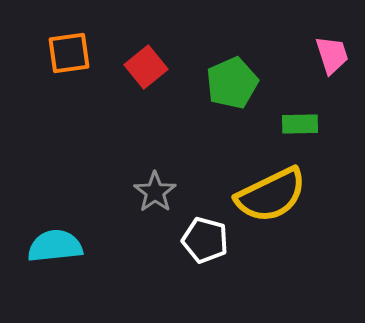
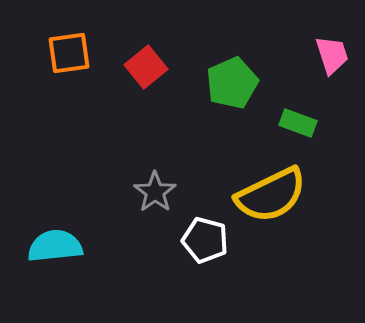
green rectangle: moved 2 px left, 1 px up; rotated 21 degrees clockwise
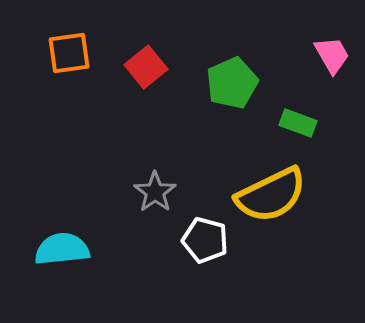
pink trapezoid: rotated 12 degrees counterclockwise
cyan semicircle: moved 7 px right, 3 px down
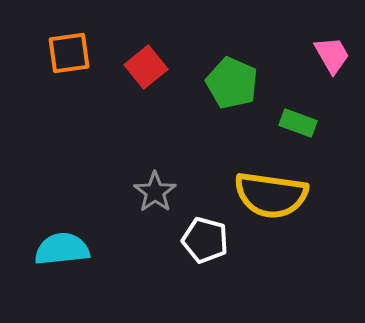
green pentagon: rotated 24 degrees counterclockwise
yellow semicircle: rotated 34 degrees clockwise
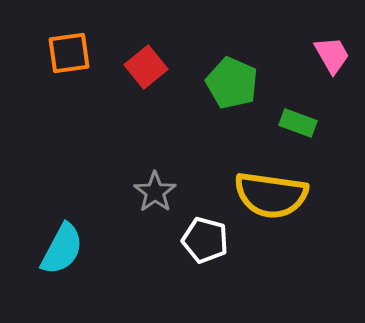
cyan semicircle: rotated 124 degrees clockwise
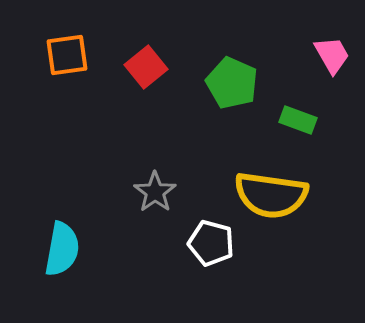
orange square: moved 2 px left, 2 px down
green rectangle: moved 3 px up
white pentagon: moved 6 px right, 3 px down
cyan semicircle: rotated 18 degrees counterclockwise
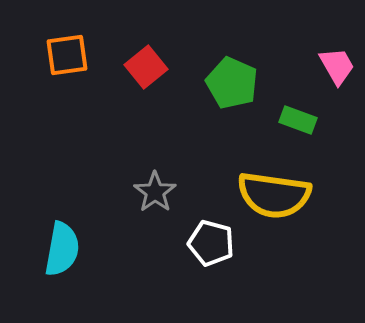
pink trapezoid: moved 5 px right, 11 px down
yellow semicircle: moved 3 px right
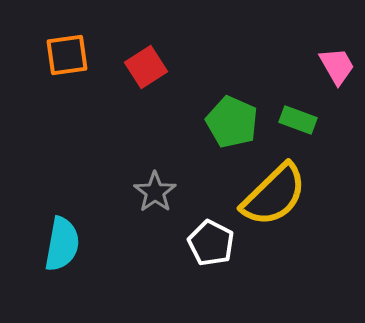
red square: rotated 6 degrees clockwise
green pentagon: moved 39 px down
yellow semicircle: rotated 52 degrees counterclockwise
white pentagon: rotated 12 degrees clockwise
cyan semicircle: moved 5 px up
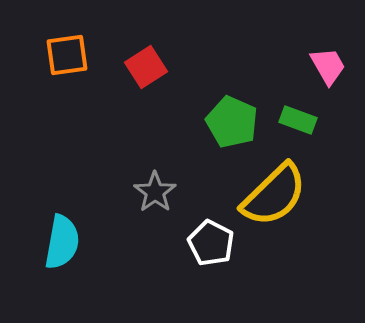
pink trapezoid: moved 9 px left
cyan semicircle: moved 2 px up
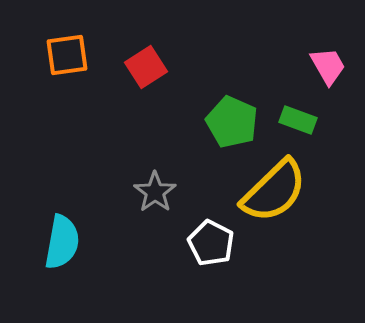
yellow semicircle: moved 4 px up
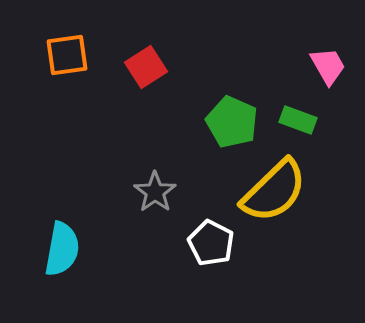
cyan semicircle: moved 7 px down
